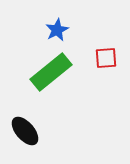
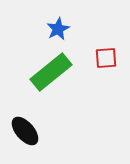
blue star: moved 1 px right, 1 px up
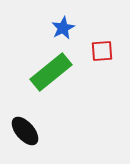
blue star: moved 5 px right, 1 px up
red square: moved 4 px left, 7 px up
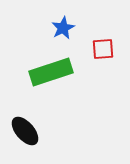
red square: moved 1 px right, 2 px up
green rectangle: rotated 21 degrees clockwise
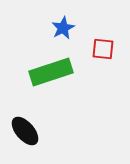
red square: rotated 10 degrees clockwise
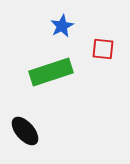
blue star: moved 1 px left, 2 px up
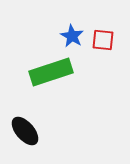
blue star: moved 10 px right, 10 px down; rotated 15 degrees counterclockwise
red square: moved 9 px up
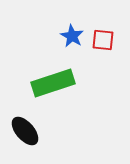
green rectangle: moved 2 px right, 11 px down
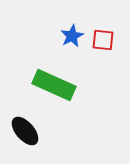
blue star: rotated 15 degrees clockwise
green rectangle: moved 1 px right, 2 px down; rotated 42 degrees clockwise
